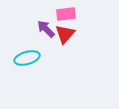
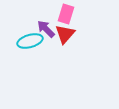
pink rectangle: rotated 66 degrees counterclockwise
cyan ellipse: moved 3 px right, 17 px up
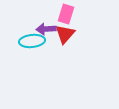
purple arrow: rotated 48 degrees counterclockwise
cyan ellipse: moved 2 px right; rotated 10 degrees clockwise
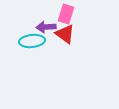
purple arrow: moved 2 px up
red triangle: rotated 35 degrees counterclockwise
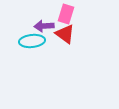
purple arrow: moved 2 px left, 1 px up
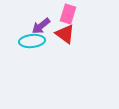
pink rectangle: moved 2 px right
purple arrow: moved 3 px left; rotated 36 degrees counterclockwise
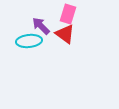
purple arrow: rotated 84 degrees clockwise
cyan ellipse: moved 3 px left
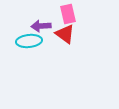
pink rectangle: rotated 30 degrees counterclockwise
purple arrow: rotated 48 degrees counterclockwise
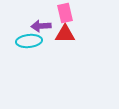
pink rectangle: moved 3 px left, 1 px up
red triangle: rotated 35 degrees counterclockwise
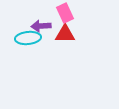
pink rectangle: rotated 12 degrees counterclockwise
cyan ellipse: moved 1 px left, 3 px up
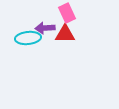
pink rectangle: moved 2 px right
purple arrow: moved 4 px right, 2 px down
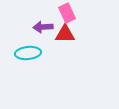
purple arrow: moved 2 px left, 1 px up
cyan ellipse: moved 15 px down
